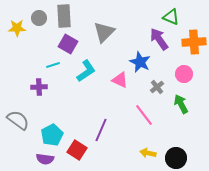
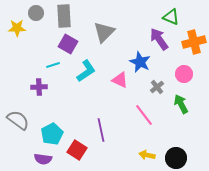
gray circle: moved 3 px left, 5 px up
orange cross: rotated 10 degrees counterclockwise
purple line: rotated 35 degrees counterclockwise
cyan pentagon: moved 1 px up
yellow arrow: moved 1 px left, 2 px down
purple semicircle: moved 2 px left
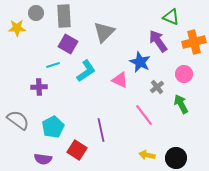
purple arrow: moved 1 px left, 2 px down
cyan pentagon: moved 1 px right, 7 px up
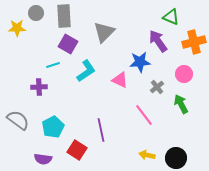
blue star: rotated 30 degrees counterclockwise
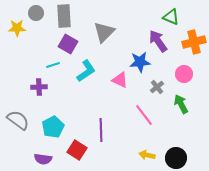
purple line: rotated 10 degrees clockwise
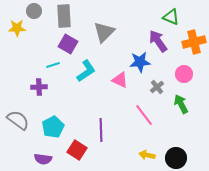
gray circle: moved 2 px left, 2 px up
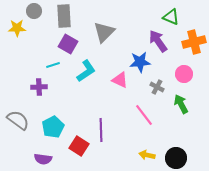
gray cross: rotated 24 degrees counterclockwise
red square: moved 2 px right, 4 px up
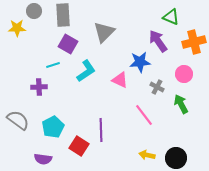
gray rectangle: moved 1 px left, 1 px up
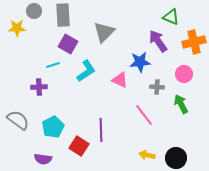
gray cross: rotated 24 degrees counterclockwise
